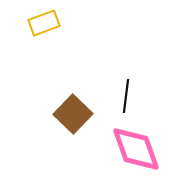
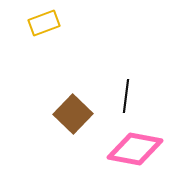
pink diamond: moved 1 px left; rotated 60 degrees counterclockwise
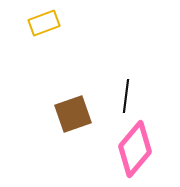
brown square: rotated 27 degrees clockwise
pink diamond: rotated 60 degrees counterclockwise
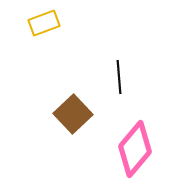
black line: moved 7 px left, 19 px up; rotated 12 degrees counterclockwise
brown square: rotated 24 degrees counterclockwise
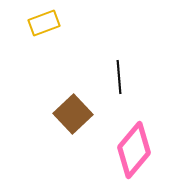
pink diamond: moved 1 px left, 1 px down
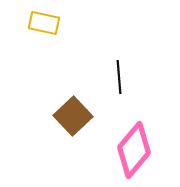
yellow rectangle: rotated 32 degrees clockwise
brown square: moved 2 px down
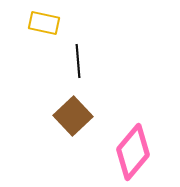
black line: moved 41 px left, 16 px up
pink diamond: moved 1 px left, 2 px down
